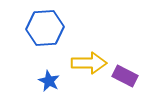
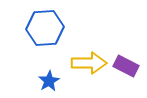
purple rectangle: moved 1 px right, 10 px up
blue star: rotated 15 degrees clockwise
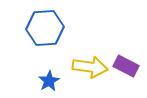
yellow arrow: moved 1 px right, 4 px down; rotated 8 degrees clockwise
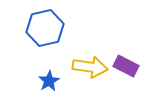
blue hexagon: rotated 9 degrees counterclockwise
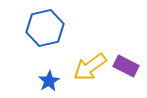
yellow arrow: rotated 136 degrees clockwise
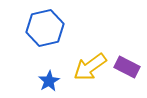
purple rectangle: moved 1 px right, 1 px down
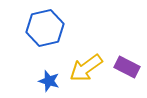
yellow arrow: moved 4 px left, 1 px down
blue star: rotated 25 degrees counterclockwise
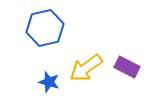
blue star: moved 1 px down
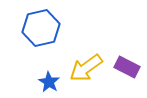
blue hexagon: moved 4 px left
blue star: rotated 15 degrees clockwise
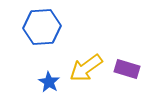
blue hexagon: moved 1 px right, 1 px up; rotated 9 degrees clockwise
purple rectangle: moved 2 px down; rotated 10 degrees counterclockwise
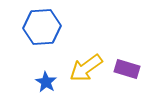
blue star: moved 3 px left
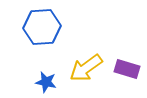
blue star: rotated 20 degrees counterclockwise
